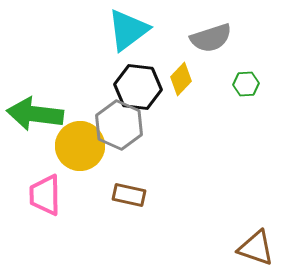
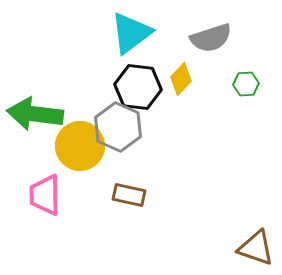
cyan triangle: moved 3 px right, 3 px down
gray hexagon: moved 1 px left, 2 px down
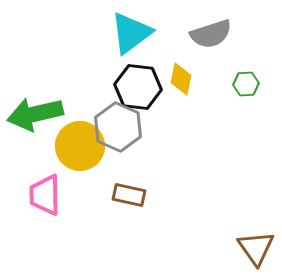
gray semicircle: moved 4 px up
yellow diamond: rotated 32 degrees counterclockwise
green arrow: rotated 20 degrees counterclockwise
brown triangle: rotated 36 degrees clockwise
